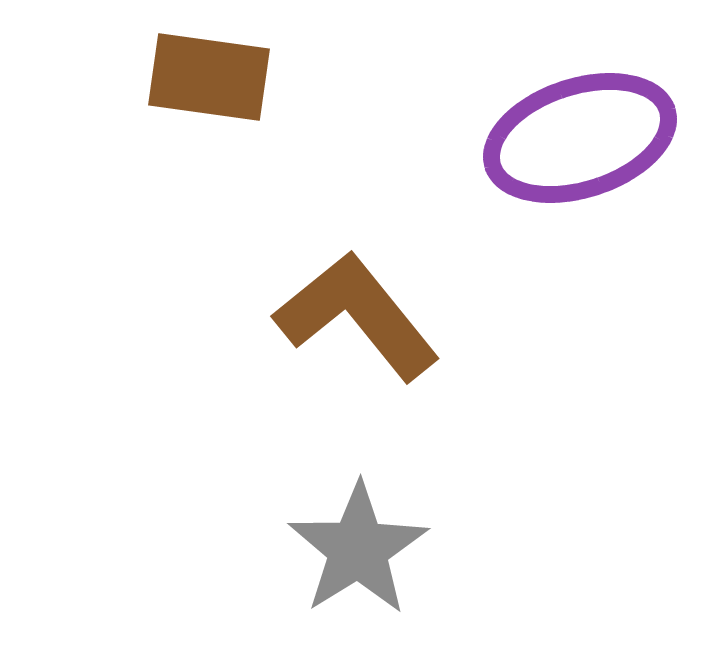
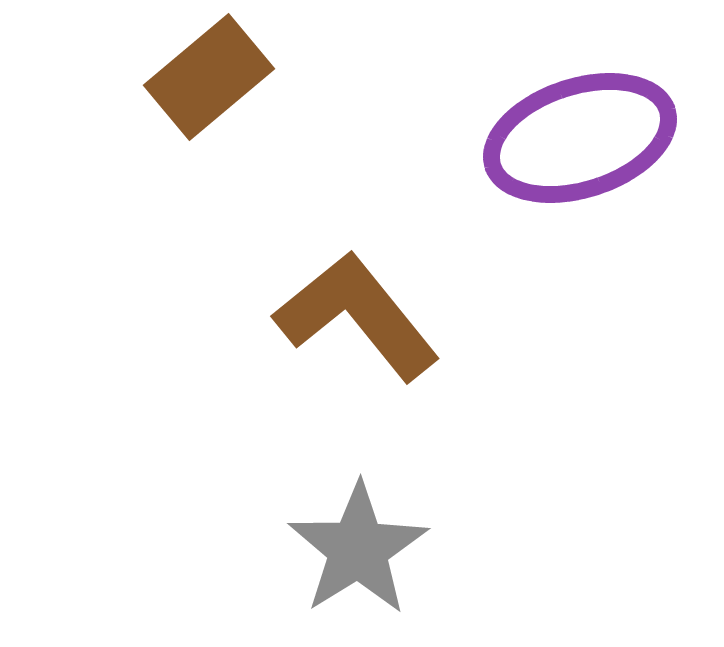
brown rectangle: rotated 48 degrees counterclockwise
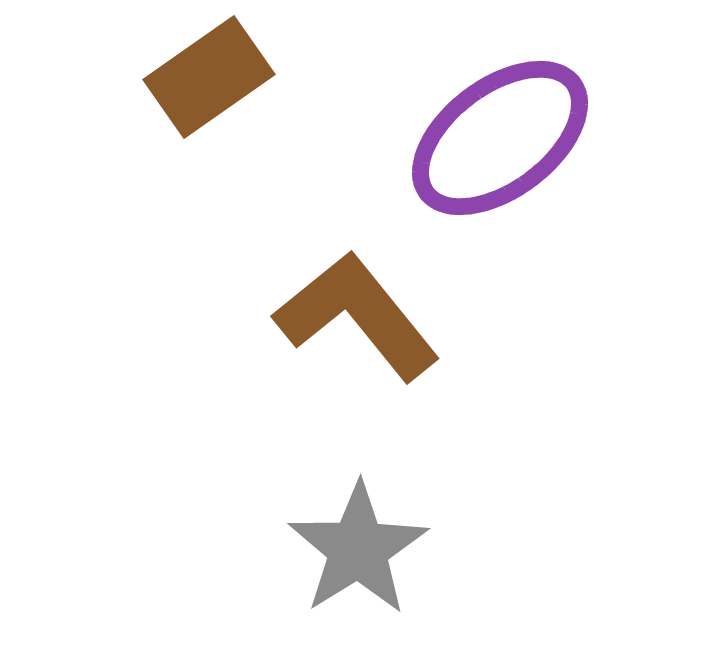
brown rectangle: rotated 5 degrees clockwise
purple ellipse: moved 80 px left; rotated 19 degrees counterclockwise
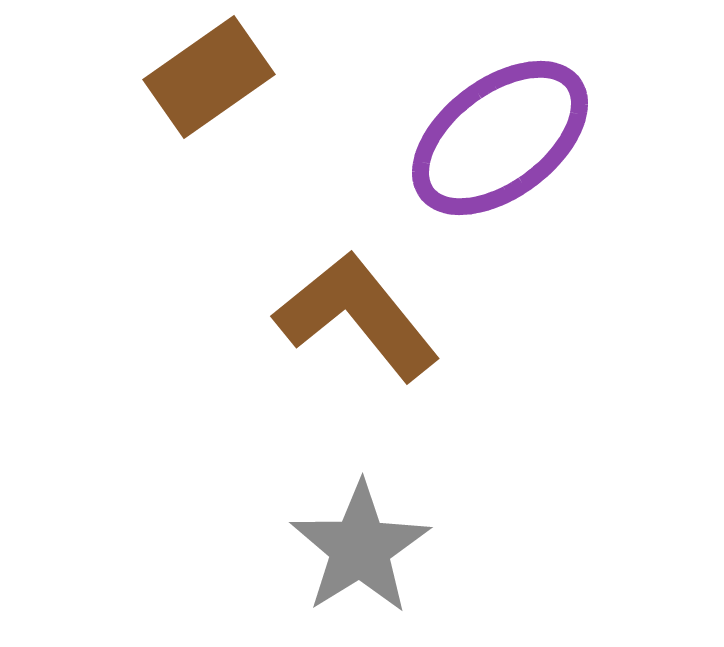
gray star: moved 2 px right, 1 px up
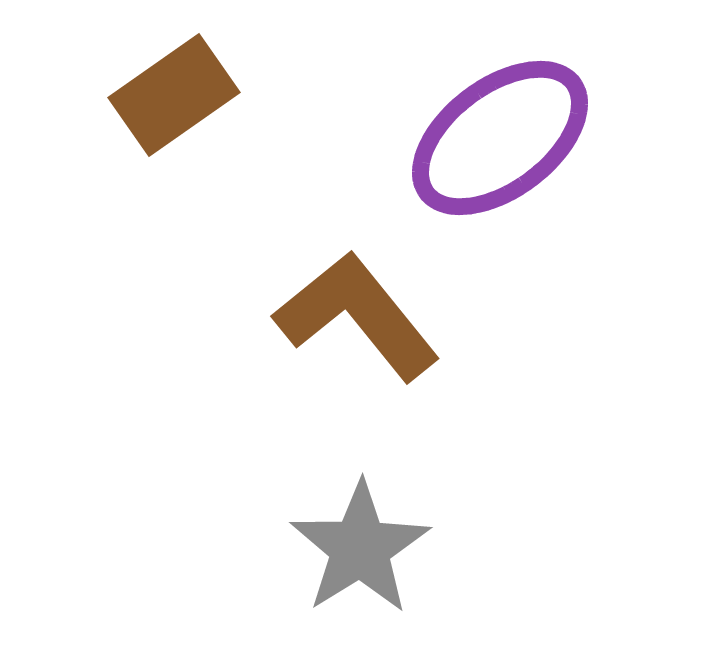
brown rectangle: moved 35 px left, 18 px down
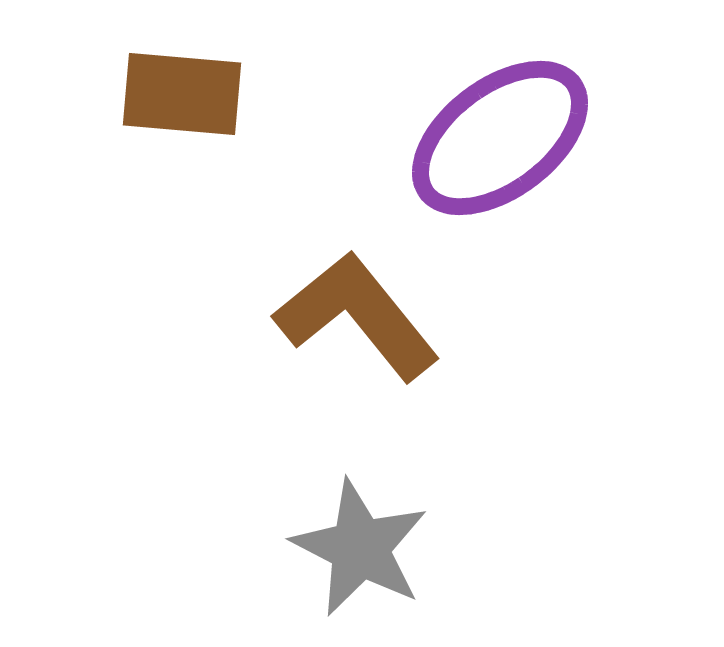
brown rectangle: moved 8 px right, 1 px up; rotated 40 degrees clockwise
gray star: rotated 13 degrees counterclockwise
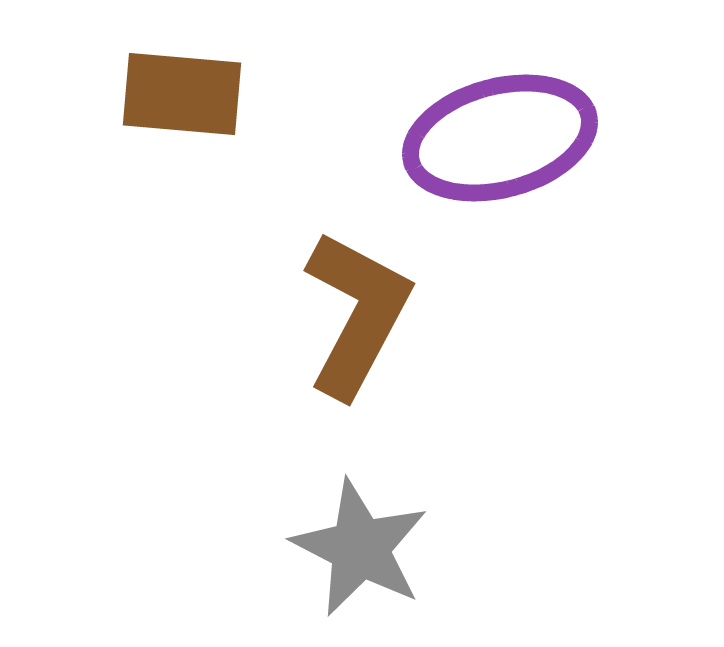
purple ellipse: rotated 22 degrees clockwise
brown L-shape: moved 2 px up; rotated 67 degrees clockwise
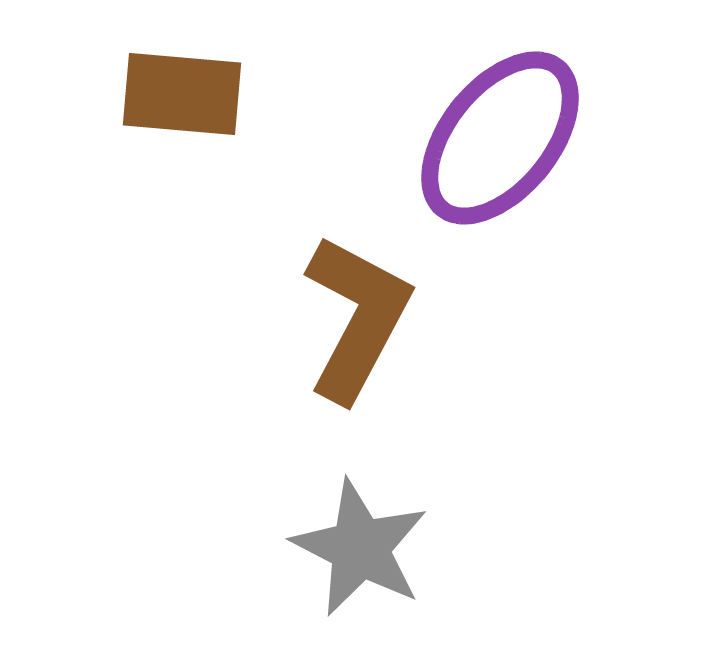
purple ellipse: rotated 36 degrees counterclockwise
brown L-shape: moved 4 px down
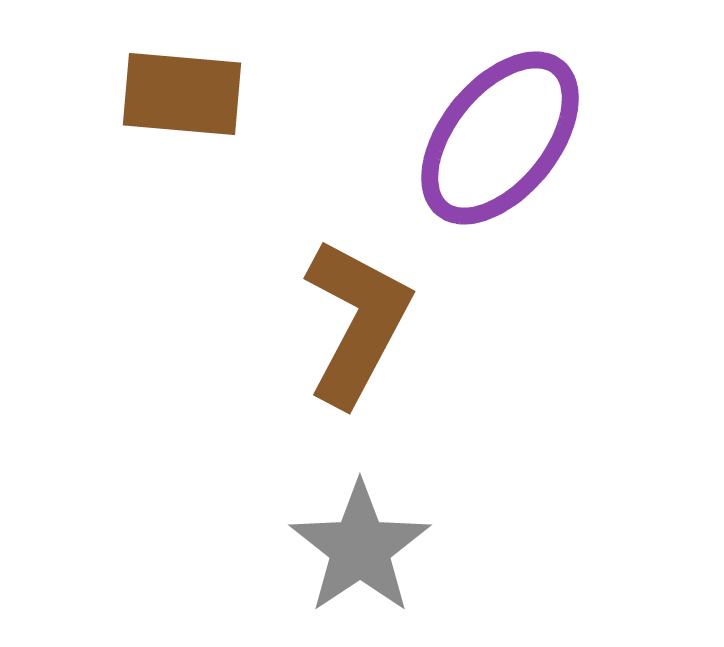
brown L-shape: moved 4 px down
gray star: rotated 11 degrees clockwise
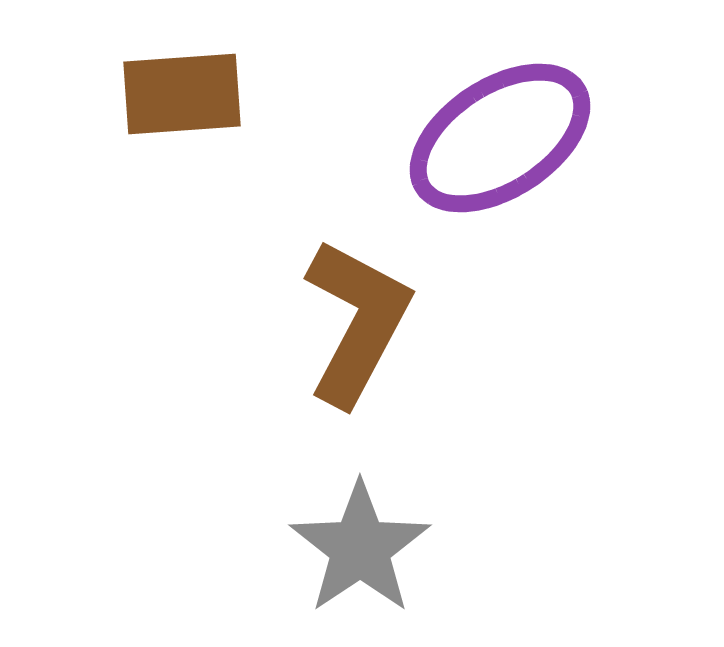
brown rectangle: rotated 9 degrees counterclockwise
purple ellipse: rotated 18 degrees clockwise
